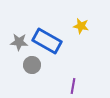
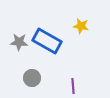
gray circle: moved 13 px down
purple line: rotated 14 degrees counterclockwise
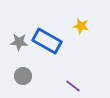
gray circle: moved 9 px left, 2 px up
purple line: rotated 49 degrees counterclockwise
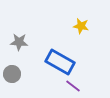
blue rectangle: moved 13 px right, 21 px down
gray circle: moved 11 px left, 2 px up
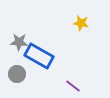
yellow star: moved 3 px up
blue rectangle: moved 21 px left, 6 px up
gray circle: moved 5 px right
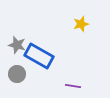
yellow star: moved 1 px down; rotated 28 degrees counterclockwise
gray star: moved 2 px left, 3 px down; rotated 12 degrees clockwise
purple line: rotated 28 degrees counterclockwise
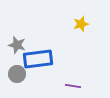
blue rectangle: moved 1 px left, 3 px down; rotated 36 degrees counterclockwise
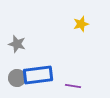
gray star: moved 1 px up
blue rectangle: moved 16 px down
gray circle: moved 4 px down
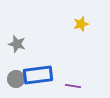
gray circle: moved 1 px left, 1 px down
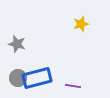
blue rectangle: moved 1 px left, 3 px down; rotated 8 degrees counterclockwise
gray circle: moved 2 px right, 1 px up
